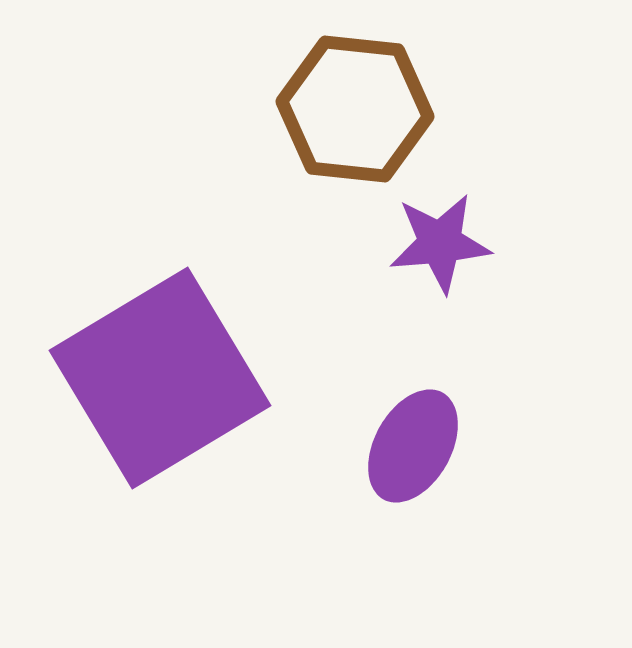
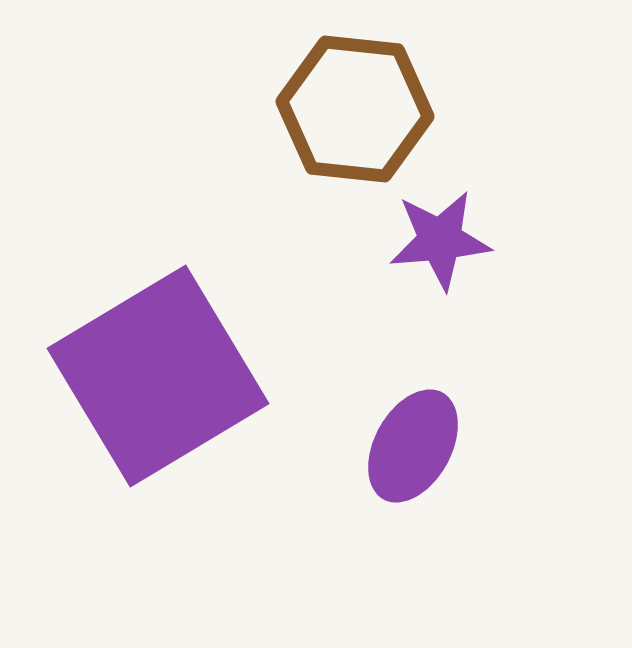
purple star: moved 3 px up
purple square: moved 2 px left, 2 px up
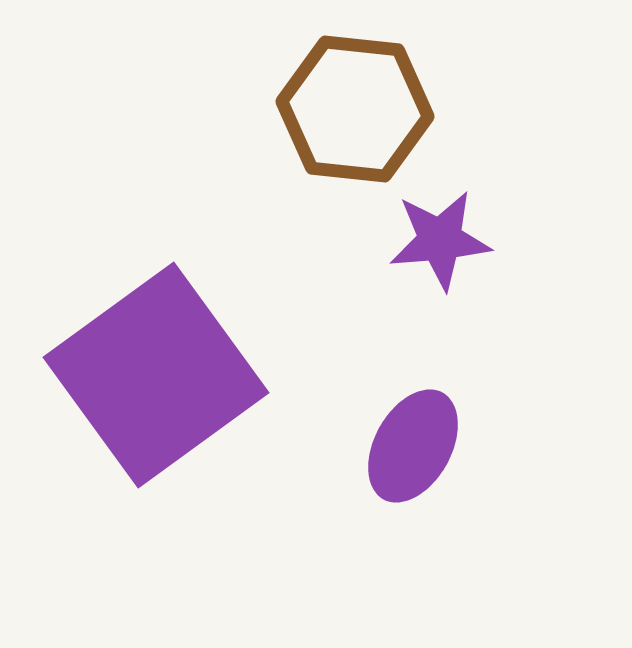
purple square: moved 2 px left, 1 px up; rotated 5 degrees counterclockwise
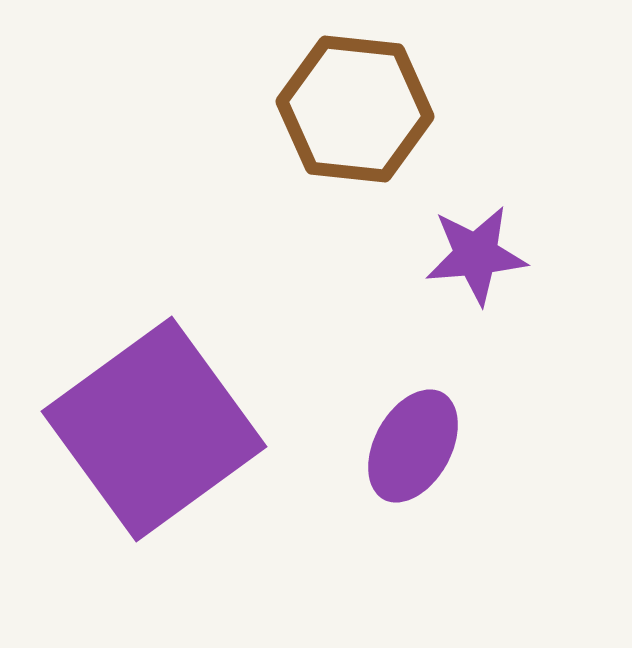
purple star: moved 36 px right, 15 px down
purple square: moved 2 px left, 54 px down
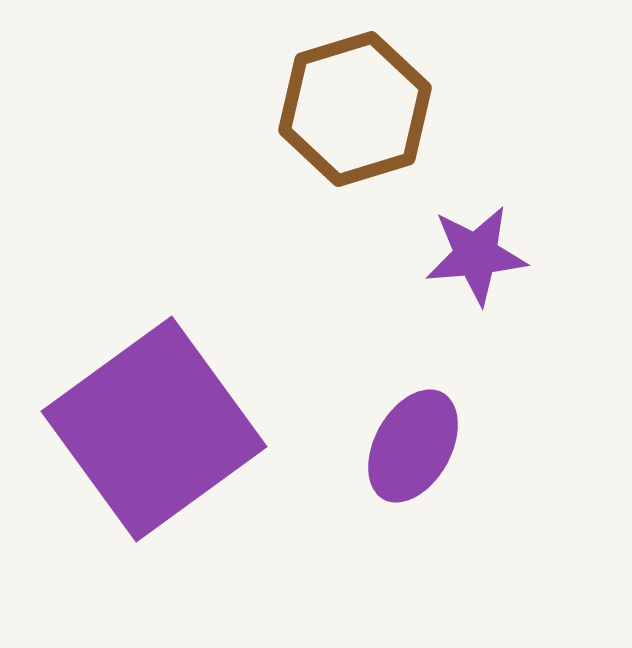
brown hexagon: rotated 23 degrees counterclockwise
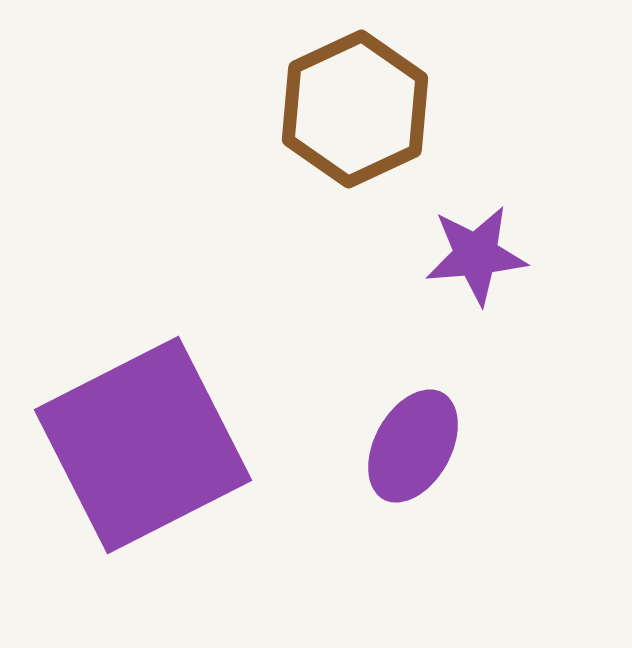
brown hexagon: rotated 8 degrees counterclockwise
purple square: moved 11 px left, 16 px down; rotated 9 degrees clockwise
